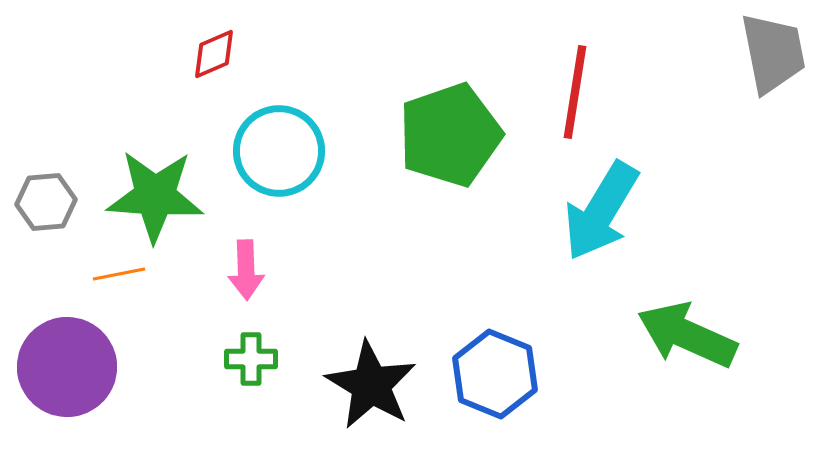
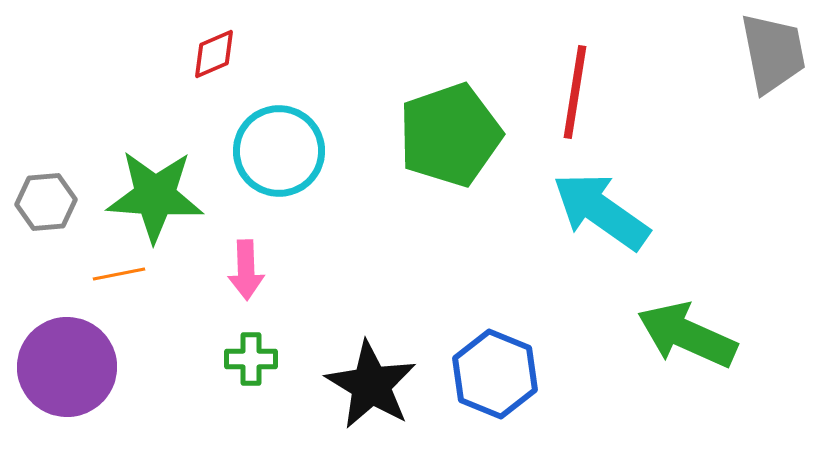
cyan arrow: rotated 94 degrees clockwise
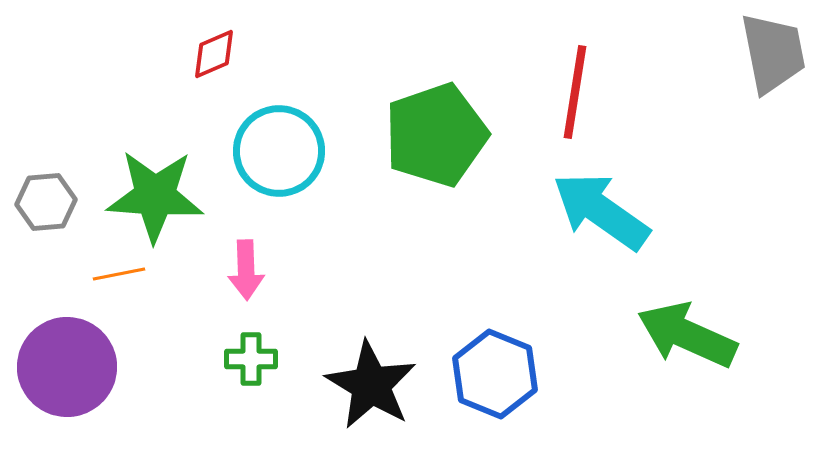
green pentagon: moved 14 px left
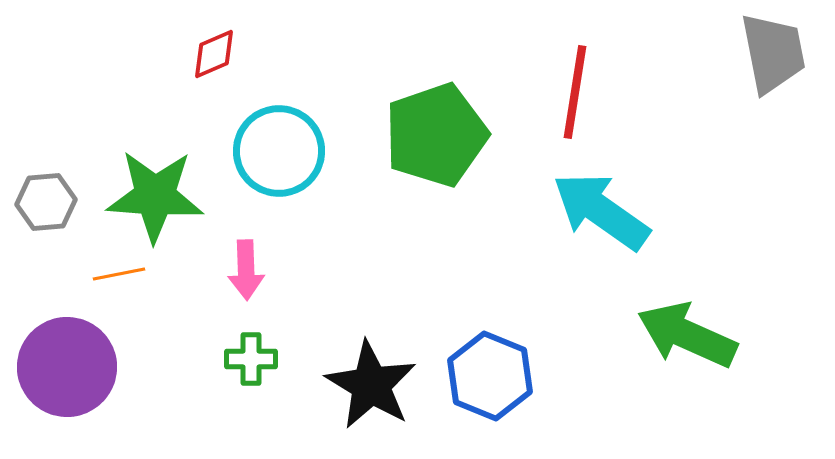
blue hexagon: moved 5 px left, 2 px down
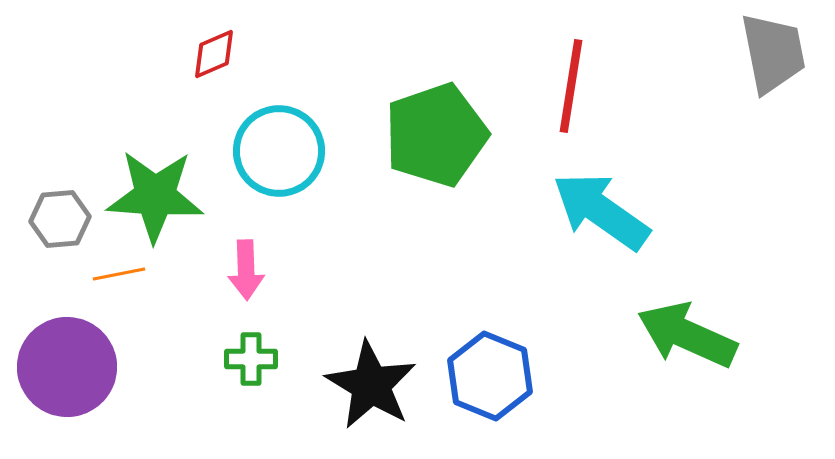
red line: moved 4 px left, 6 px up
gray hexagon: moved 14 px right, 17 px down
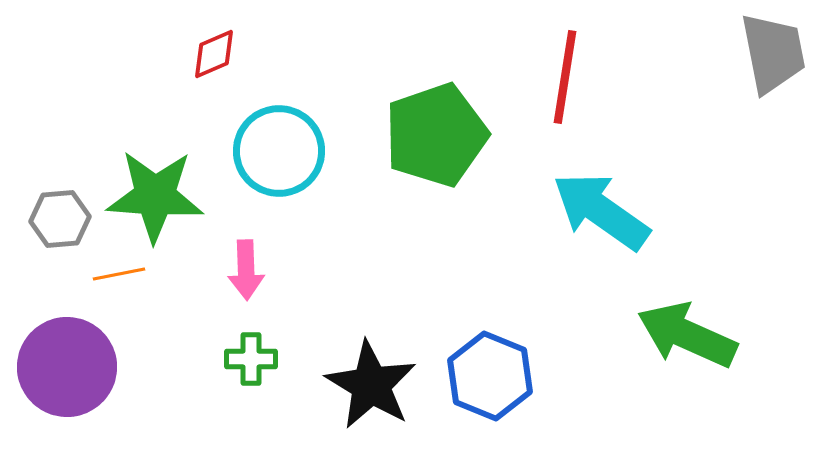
red line: moved 6 px left, 9 px up
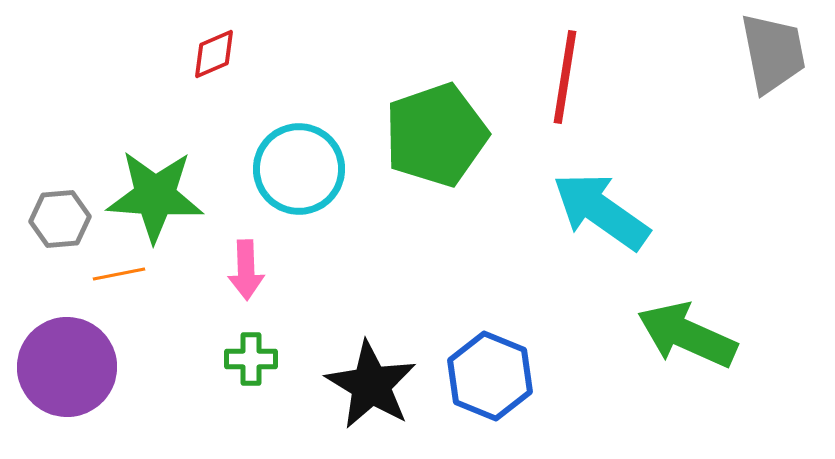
cyan circle: moved 20 px right, 18 px down
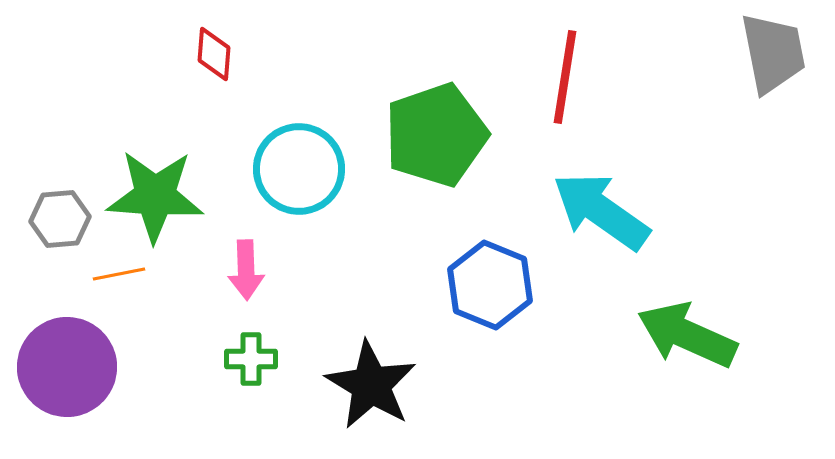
red diamond: rotated 62 degrees counterclockwise
blue hexagon: moved 91 px up
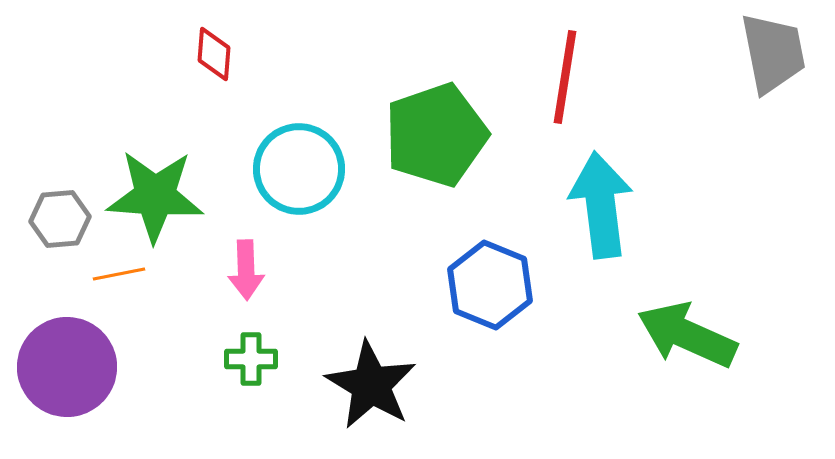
cyan arrow: moved 6 px up; rotated 48 degrees clockwise
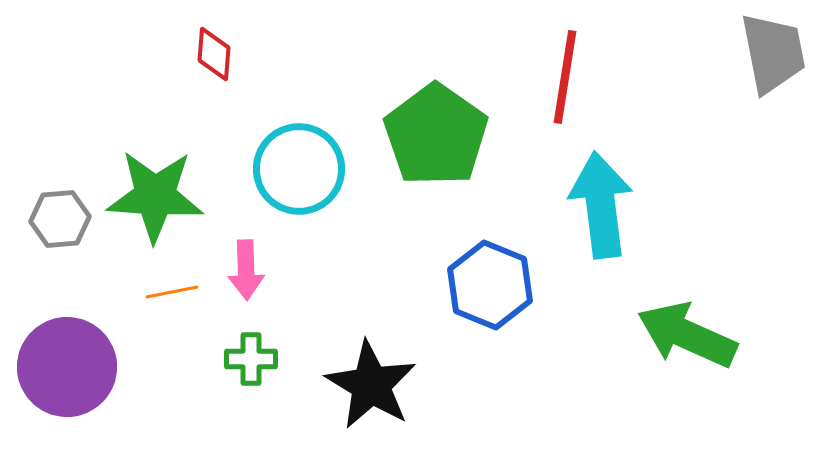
green pentagon: rotated 18 degrees counterclockwise
orange line: moved 53 px right, 18 px down
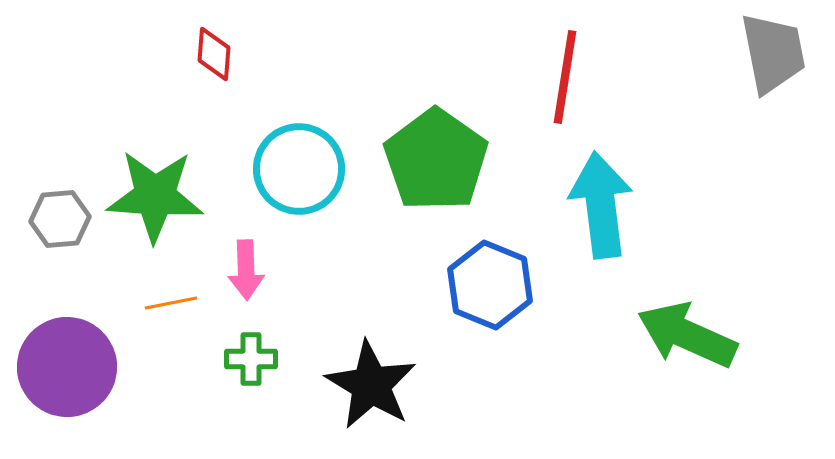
green pentagon: moved 25 px down
orange line: moved 1 px left, 11 px down
